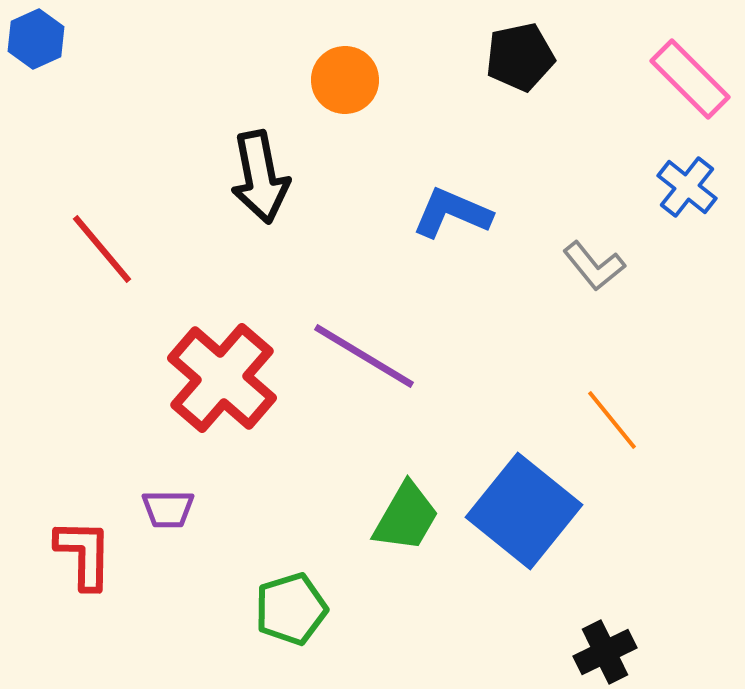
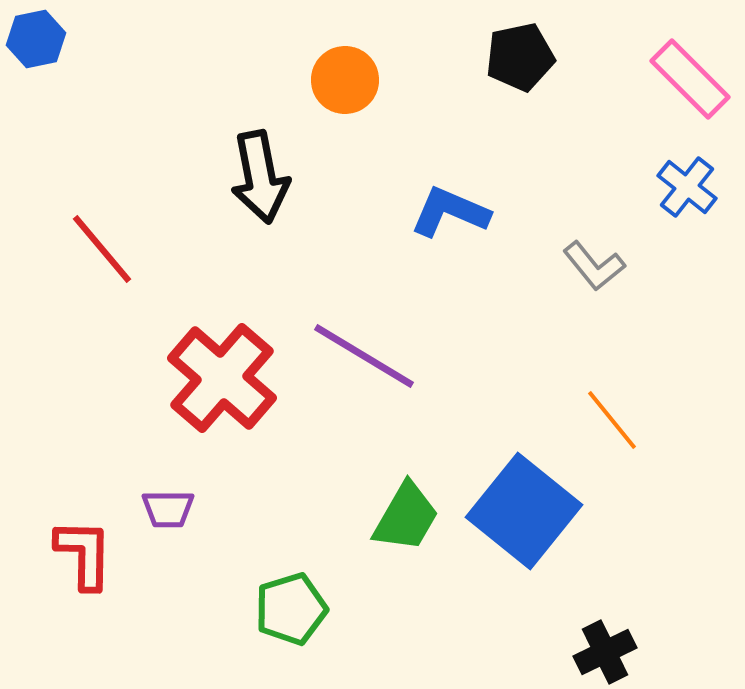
blue hexagon: rotated 12 degrees clockwise
blue L-shape: moved 2 px left, 1 px up
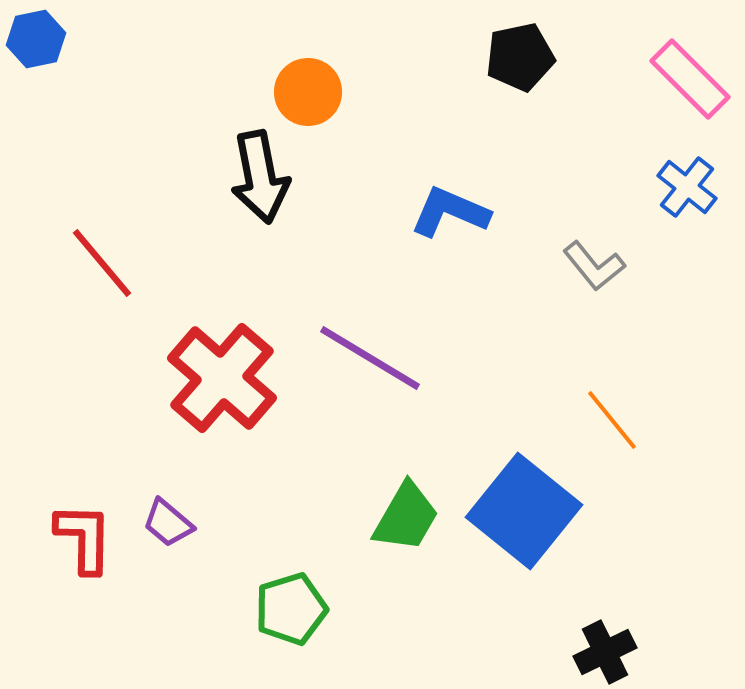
orange circle: moved 37 px left, 12 px down
red line: moved 14 px down
purple line: moved 6 px right, 2 px down
purple trapezoid: moved 14 px down; rotated 40 degrees clockwise
red L-shape: moved 16 px up
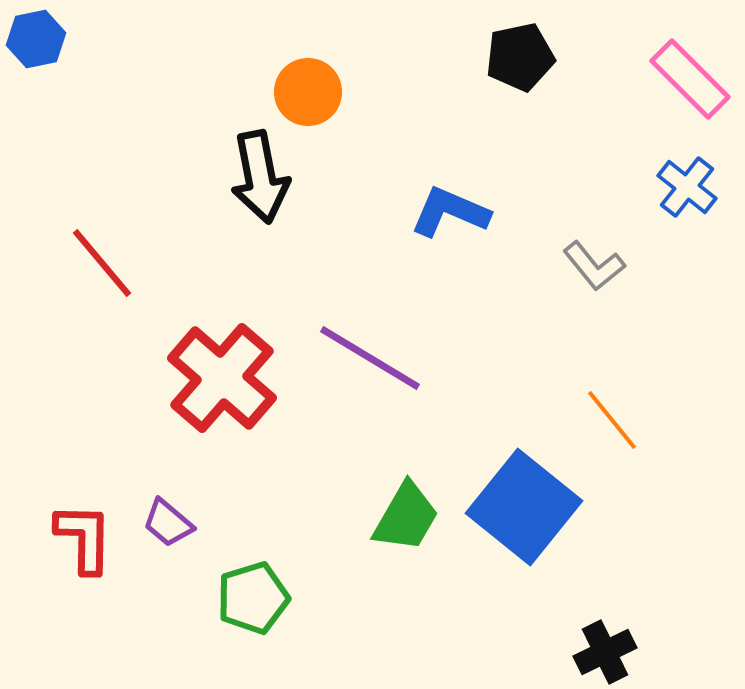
blue square: moved 4 px up
green pentagon: moved 38 px left, 11 px up
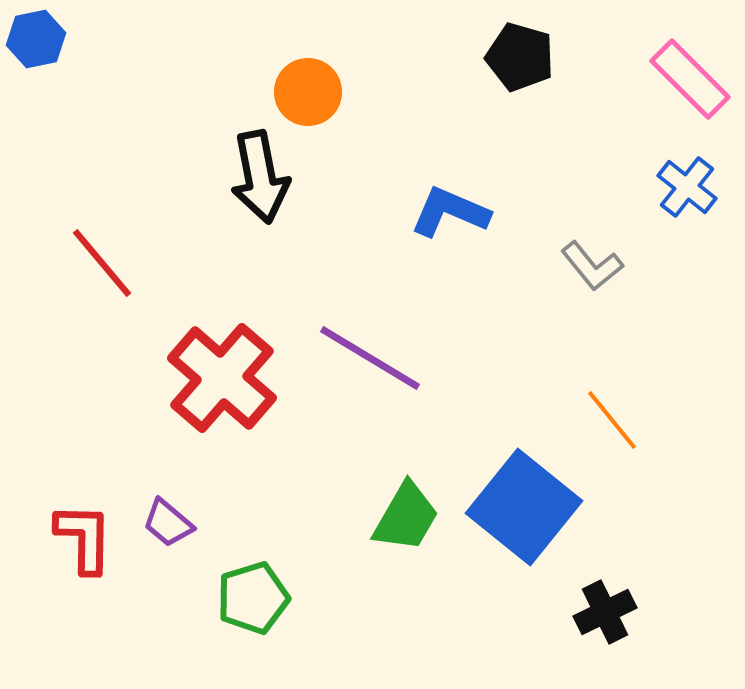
black pentagon: rotated 28 degrees clockwise
gray L-shape: moved 2 px left
black cross: moved 40 px up
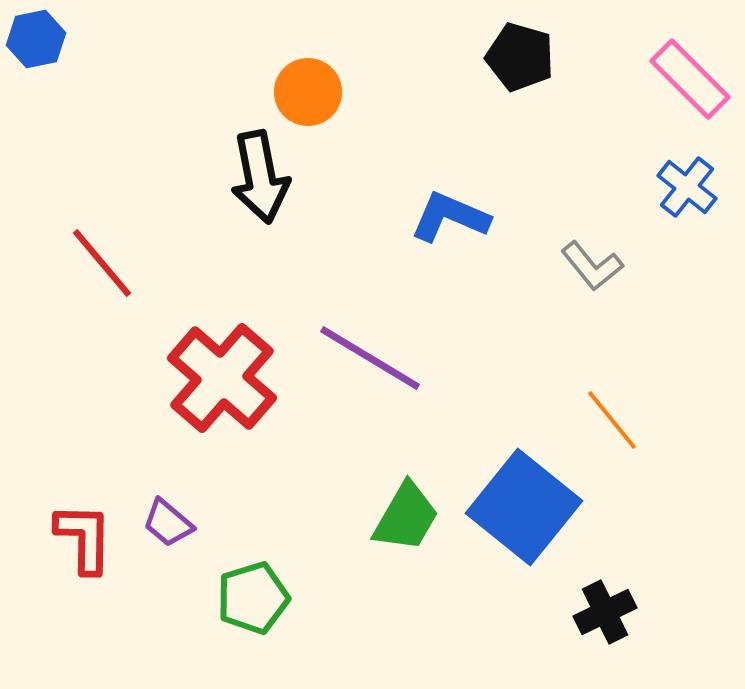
blue L-shape: moved 5 px down
